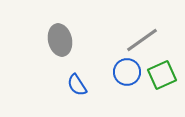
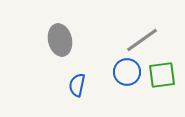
green square: rotated 16 degrees clockwise
blue semicircle: rotated 45 degrees clockwise
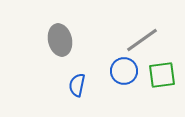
blue circle: moved 3 px left, 1 px up
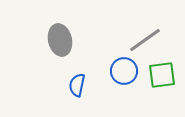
gray line: moved 3 px right
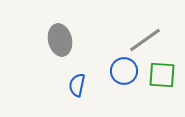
green square: rotated 12 degrees clockwise
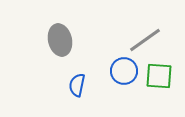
green square: moved 3 px left, 1 px down
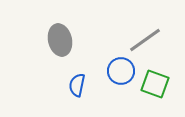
blue circle: moved 3 px left
green square: moved 4 px left, 8 px down; rotated 16 degrees clockwise
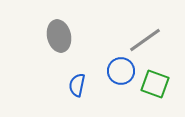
gray ellipse: moved 1 px left, 4 px up
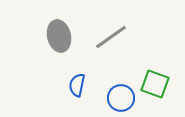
gray line: moved 34 px left, 3 px up
blue circle: moved 27 px down
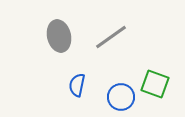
blue circle: moved 1 px up
